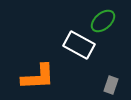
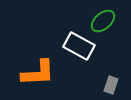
white rectangle: moved 1 px down
orange L-shape: moved 4 px up
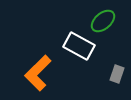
orange L-shape: rotated 138 degrees clockwise
gray rectangle: moved 6 px right, 11 px up
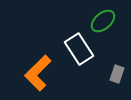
white rectangle: moved 3 px down; rotated 28 degrees clockwise
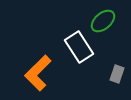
white rectangle: moved 2 px up
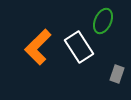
green ellipse: rotated 25 degrees counterclockwise
orange L-shape: moved 26 px up
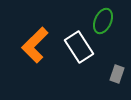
orange L-shape: moved 3 px left, 2 px up
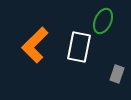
white rectangle: rotated 44 degrees clockwise
